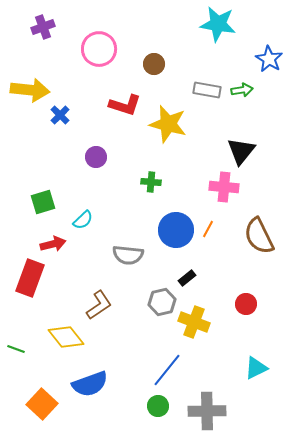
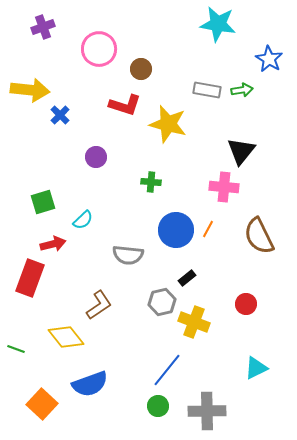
brown circle: moved 13 px left, 5 px down
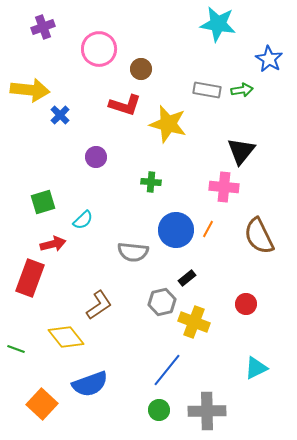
gray semicircle: moved 5 px right, 3 px up
green circle: moved 1 px right, 4 px down
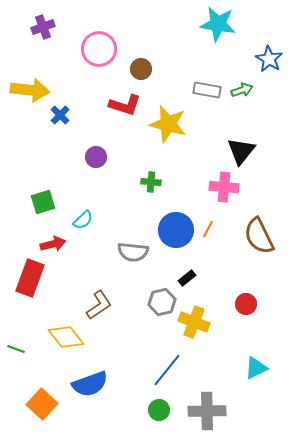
green arrow: rotated 10 degrees counterclockwise
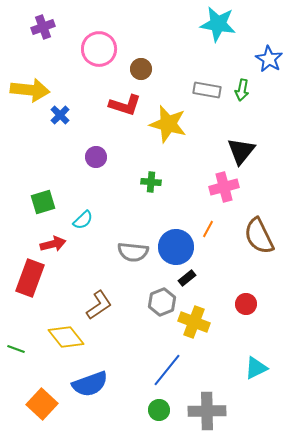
green arrow: rotated 120 degrees clockwise
pink cross: rotated 20 degrees counterclockwise
blue circle: moved 17 px down
gray hexagon: rotated 8 degrees counterclockwise
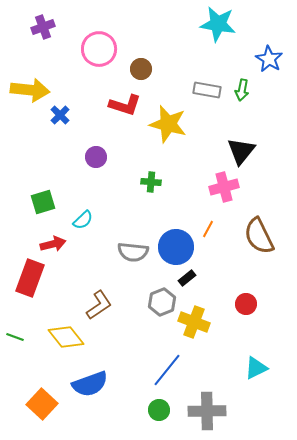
green line: moved 1 px left, 12 px up
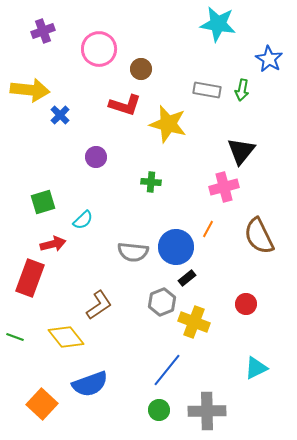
purple cross: moved 4 px down
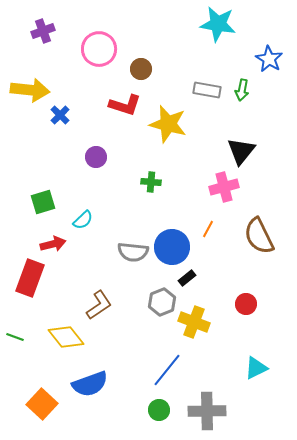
blue circle: moved 4 px left
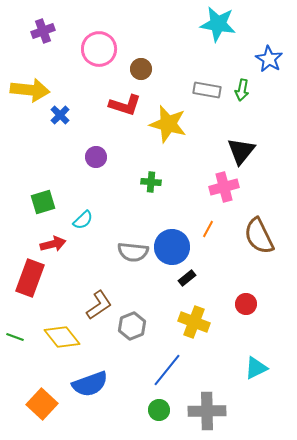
gray hexagon: moved 30 px left, 24 px down
yellow diamond: moved 4 px left
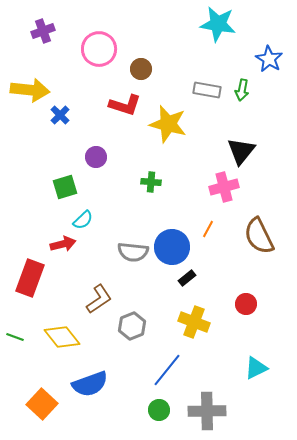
green square: moved 22 px right, 15 px up
red arrow: moved 10 px right
brown L-shape: moved 6 px up
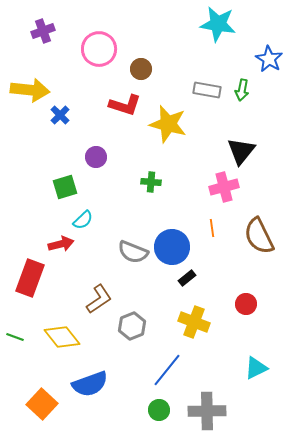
orange line: moved 4 px right, 1 px up; rotated 36 degrees counterclockwise
red arrow: moved 2 px left
gray semicircle: rotated 16 degrees clockwise
